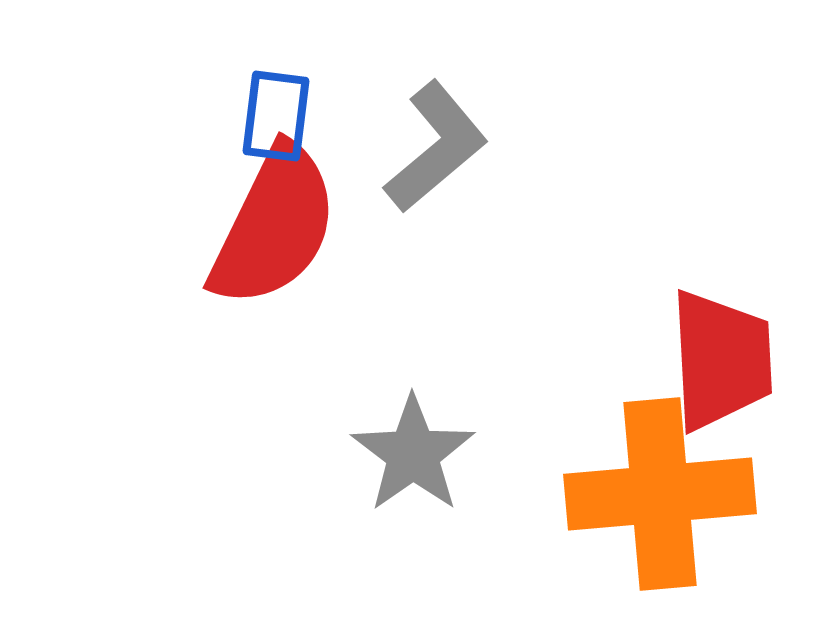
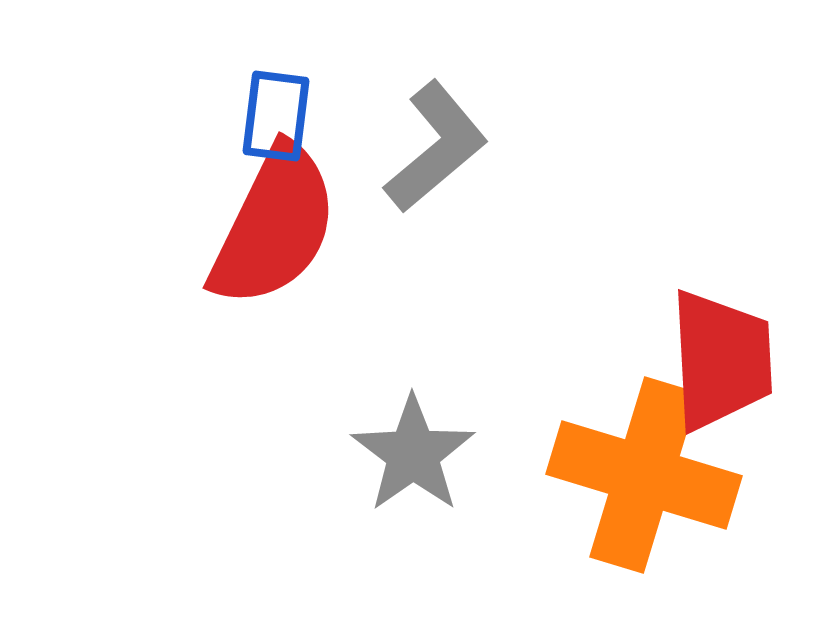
orange cross: moved 16 px left, 19 px up; rotated 22 degrees clockwise
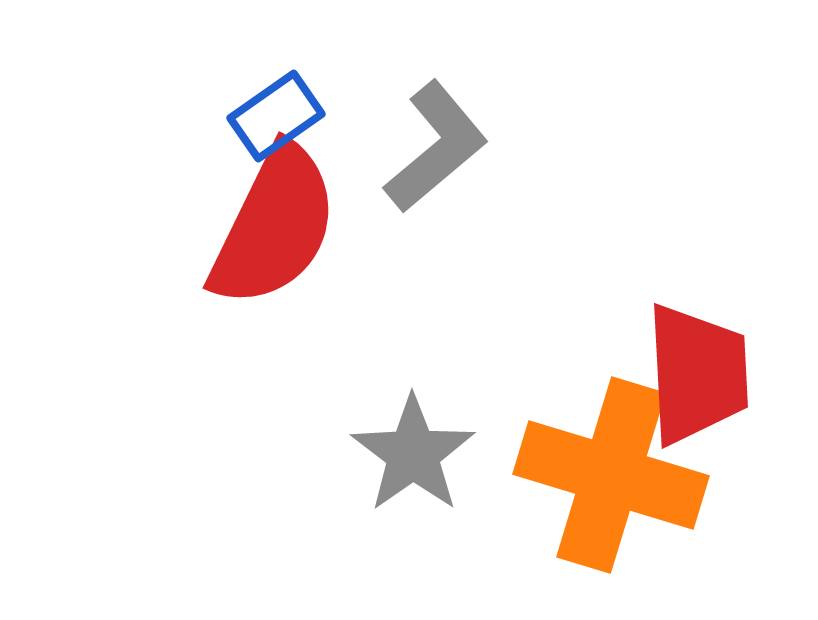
blue rectangle: rotated 48 degrees clockwise
red trapezoid: moved 24 px left, 14 px down
orange cross: moved 33 px left
